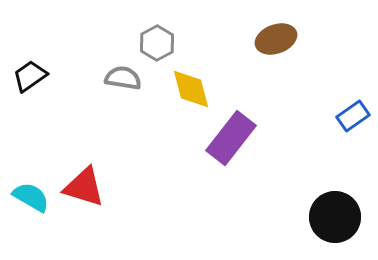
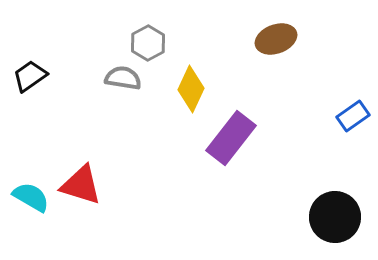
gray hexagon: moved 9 px left
yellow diamond: rotated 39 degrees clockwise
red triangle: moved 3 px left, 2 px up
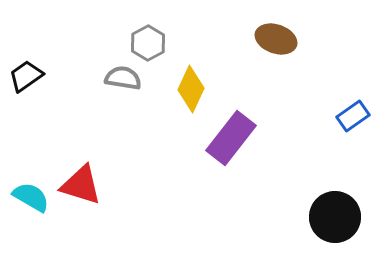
brown ellipse: rotated 39 degrees clockwise
black trapezoid: moved 4 px left
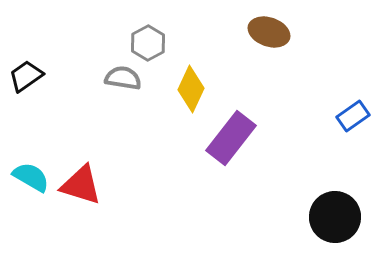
brown ellipse: moved 7 px left, 7 px up
cyan semicircle: moved 20 px up
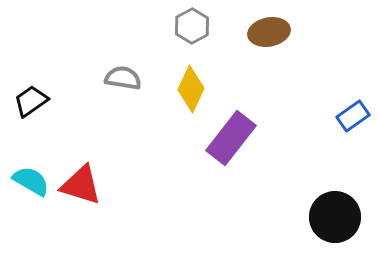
brown ellipse: rotated 30 degrees counterclockwise
gray hexagon: moved 44 px right, 17 px up
black trapezoid: moved 5 px right, 25 px down
cyan semicircle: moved 4 px down
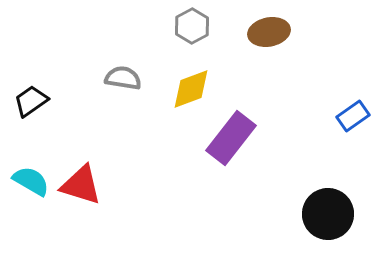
yellow diamond: rotated 45 degrees clockwise
black circle: moved 7 px left, 3 px up
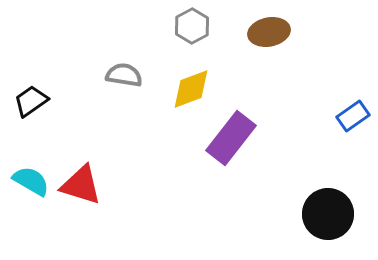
gray semicircle: moved 1 px right, 3 px up
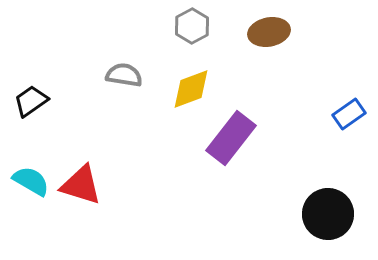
blue rectangle: moved 4 px left, 2 px up
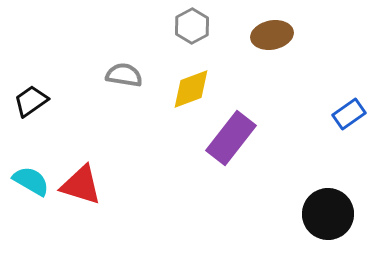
brown ellipse: moved 3 px right, 3 px down
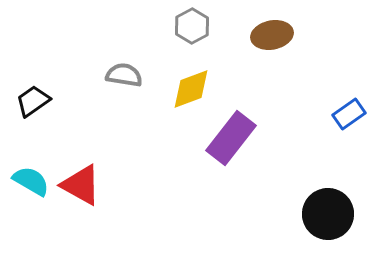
black trapezoid: moved 2 px right
red triangle: rotated 12 degrees clockwise
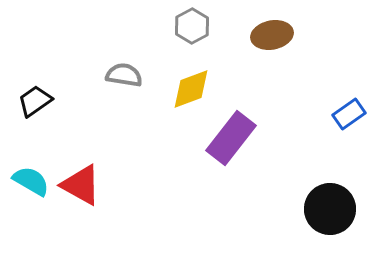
black trapezoid: moved 2 px right
black circle: moved 2 px right, 5 px up
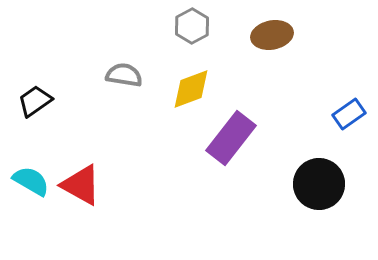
black circle: moved 11 px left, 25 px up
